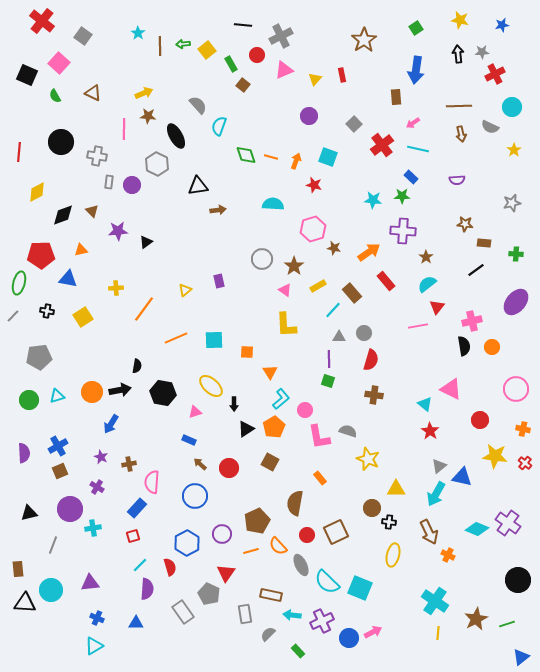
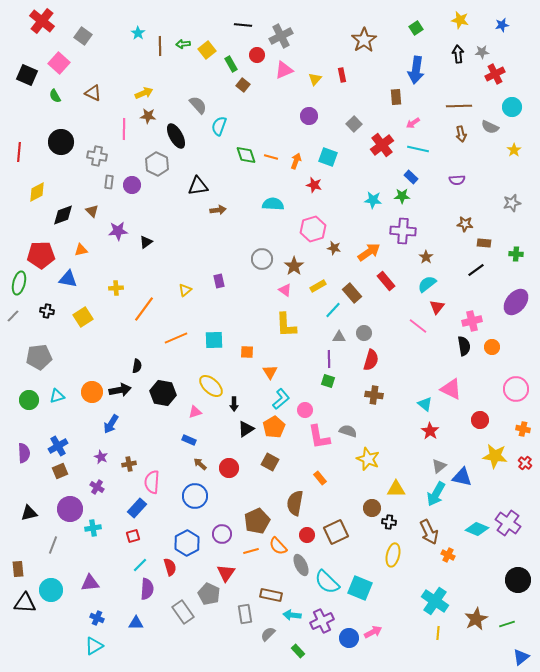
pink line at (418, 326): rotated 48 degrees clockwise
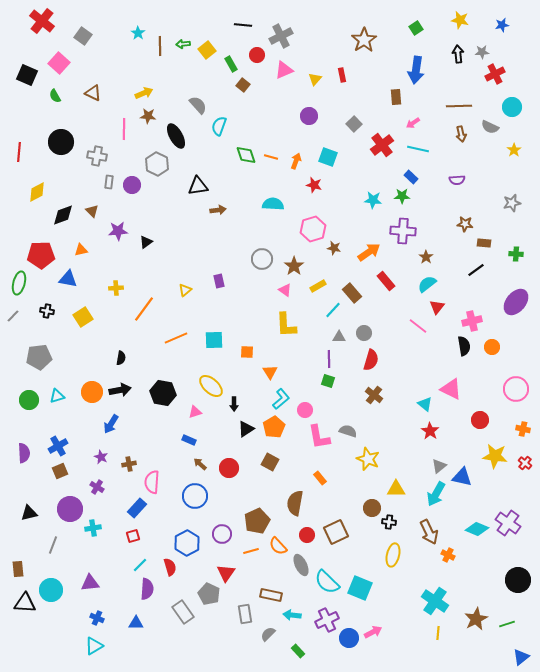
black semicircle at (137, 366): moved 16 px left, 8 px up
brown cross at (374, 395): rotated 30 degrees clockwise
purple cross at (322, 621): moved 5 px right, 1 px up
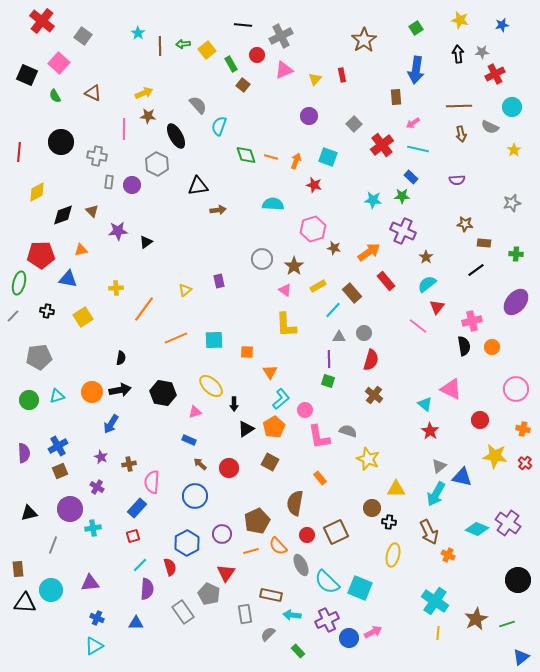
purple cross at (403, 231): rotated 20 degrees clockwise
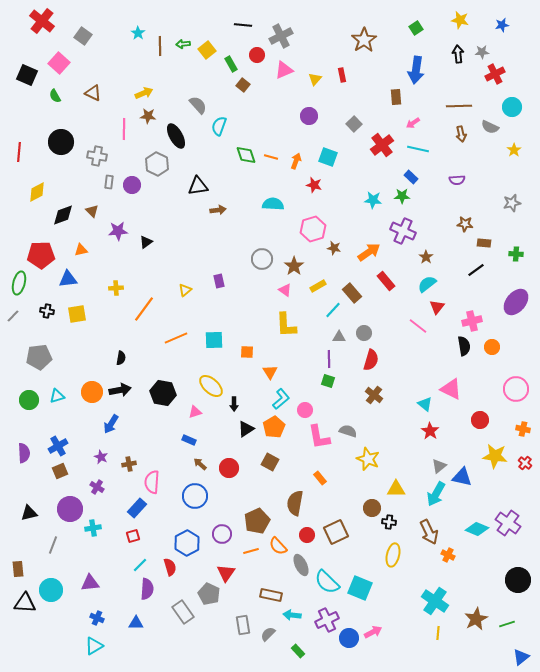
blue triangle at (68, 279): rotated 18 degrees counterclockwise
yellow square at (83, 317): moved 6 px left, 3 px up; rotated 24 degrees clockwise
gray rectangle at (245, 614): moved 2 px left, 11 px down
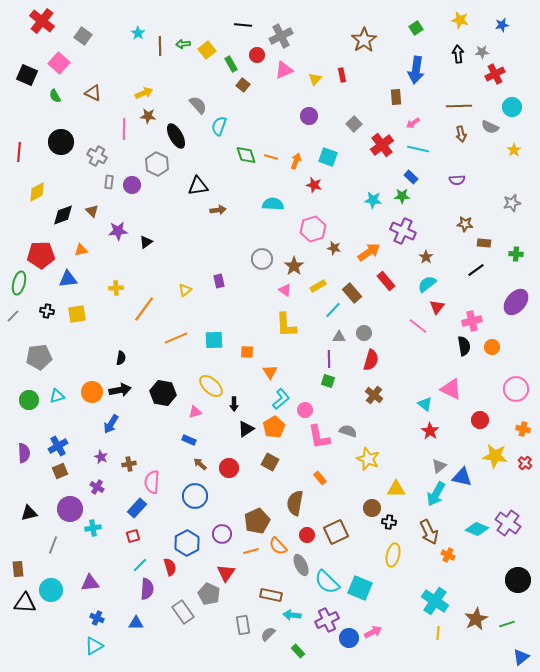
gray cross at (97, 156): rotated 18 degrees clockwise
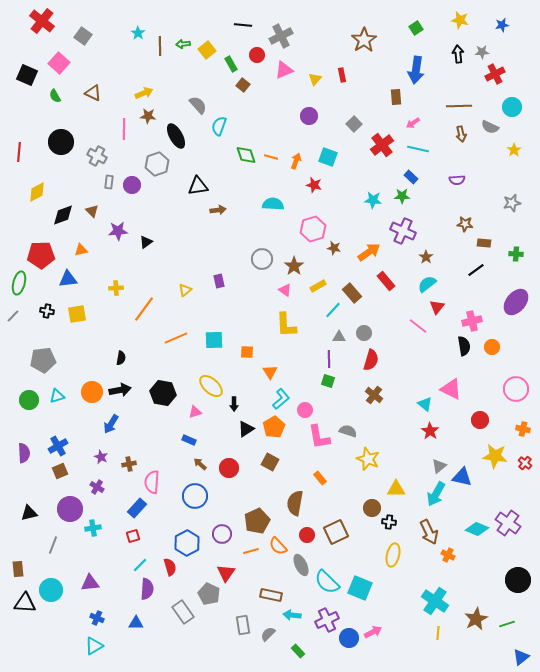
gray hexagon at (157, 164): rotated 15 degrees clockwise
gray pentagon at (39, 357): moved 4 px right, 3 px down
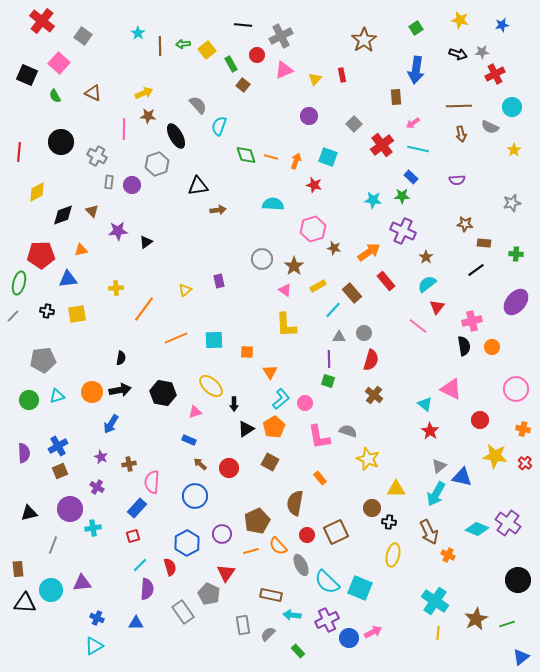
black arrow at (458, 54): rotated 114 degrees clockwise
pink circle at (305, 410): moved 7 px up
purple triangle at (90, 583): moved 8 px left
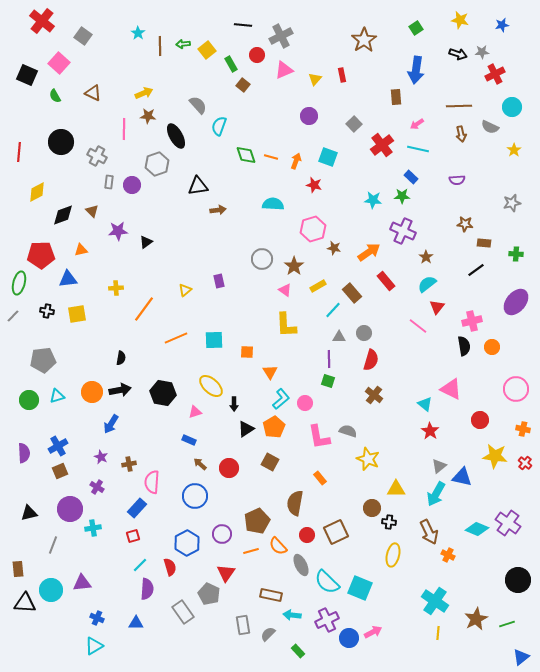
pink arrow at (413, 123): moved 4 px right, 1 px down
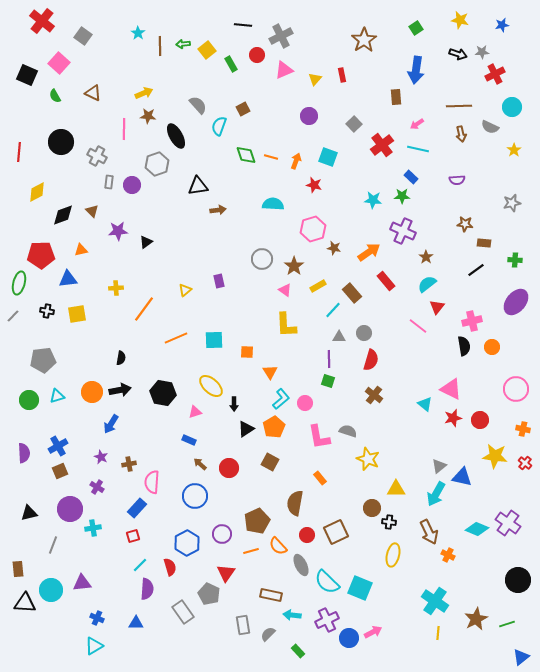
brown square at (243, 85): moved 24 px down; rotated 24 degrees clockwise
green cross at (516, 254): moved 1 px left, 6 px down
red star at (430, 431): moved 23 px right, 13 px up; rotated 24 degrees clockwise
